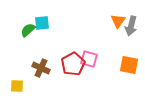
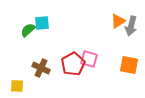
orange triangle: rotated 21 degrees clockwise
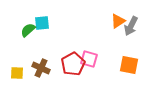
gray arrow: rotated 12 degrees clockwise
yellow square: moved 13 px up
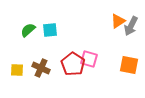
cyan square: moved 8 px right, 7 px down
red pentagon: rotated 10 degrees counterclockwise
yellow square: moved 3 px up
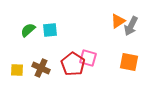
pink square: moved 1 px left, 1 px up
orange square: moved 3 px up
